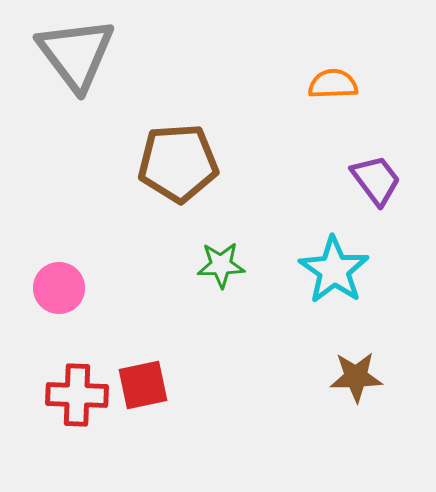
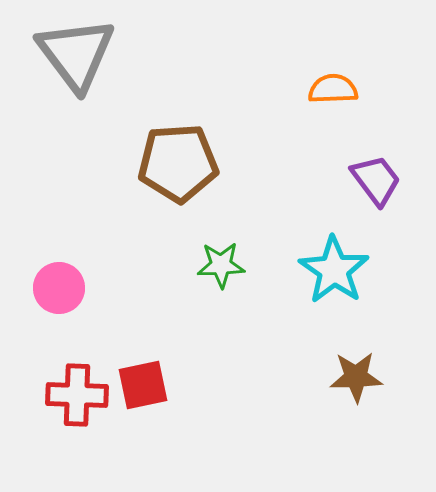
orange semicircle: moved 5 px down
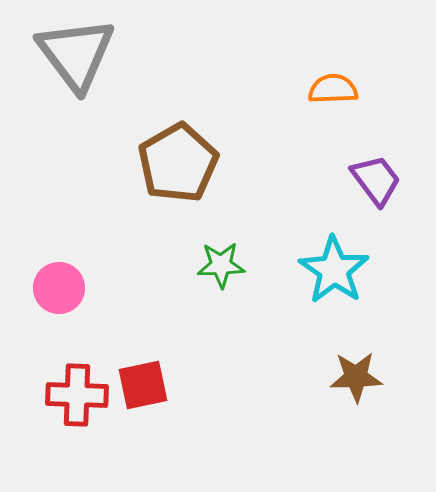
brown pentagon: rotated 26 degrees counterclockwise
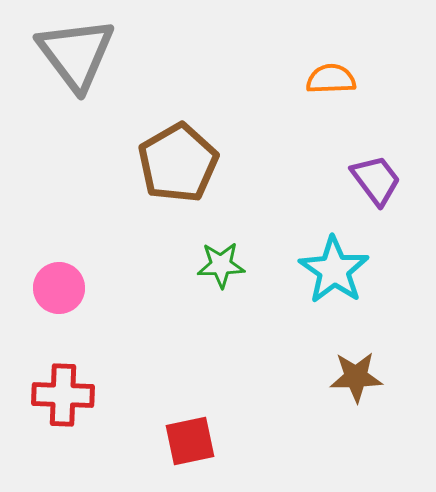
orange semicircle: moved 2 px left, 10 px up
red square: moved 47 px right, 56 px down
red cross: moved 14 px left
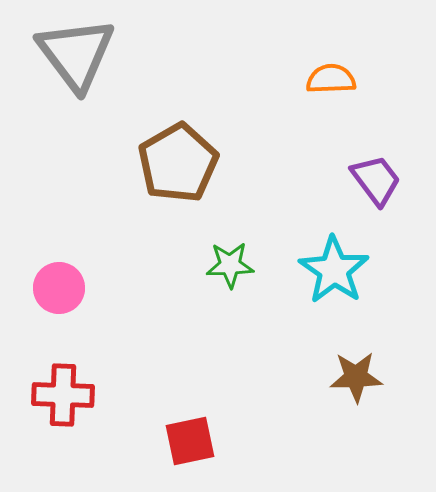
green star: moved 9 px right
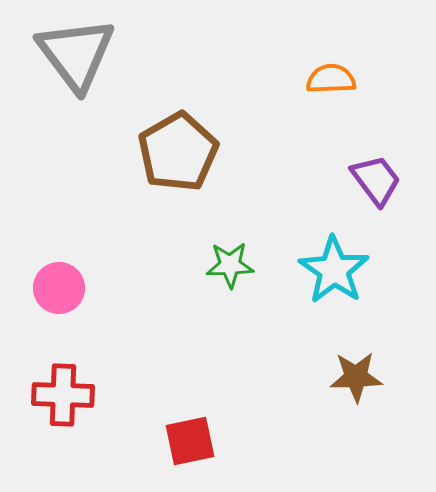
brown pentagon: moved 11 px up
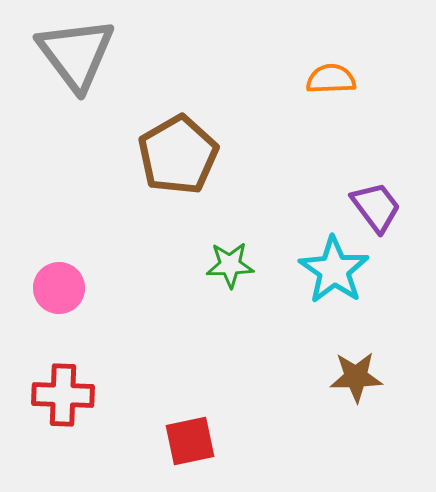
brown pentagon: moved 3 px down
purple trapezoid: moved 27 px down
